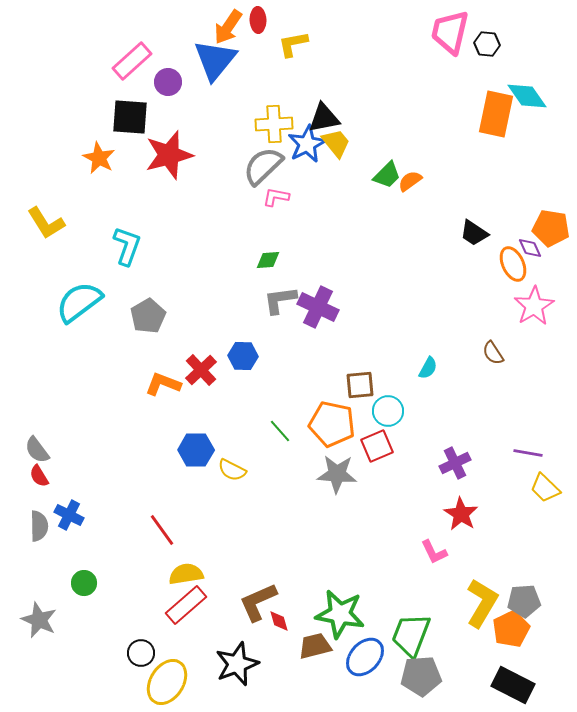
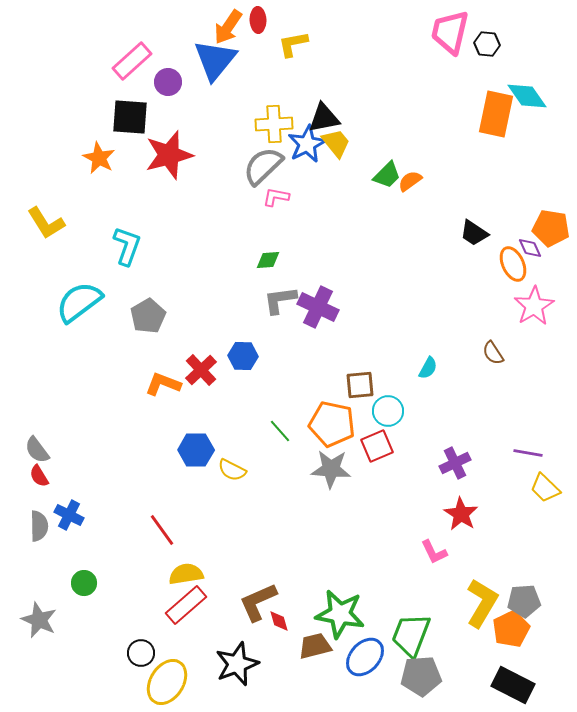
gray star at (337, 474): moved 6 px left, 5 px up
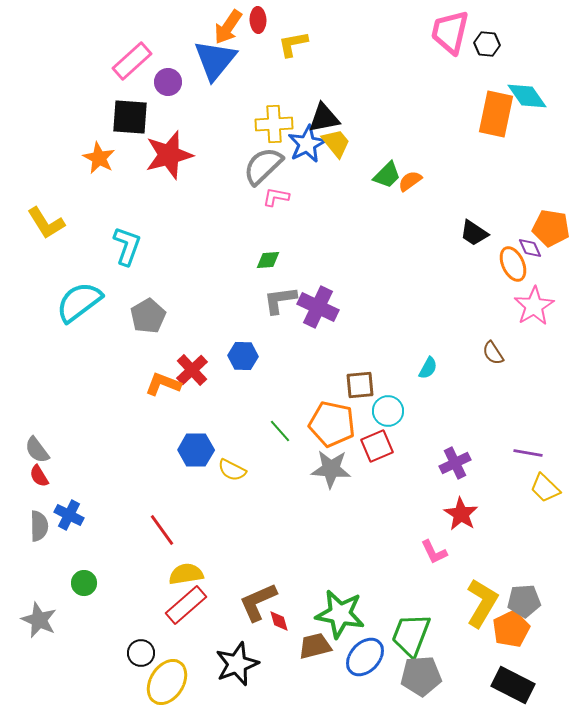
red cross at (201, 370): moved 9 px left
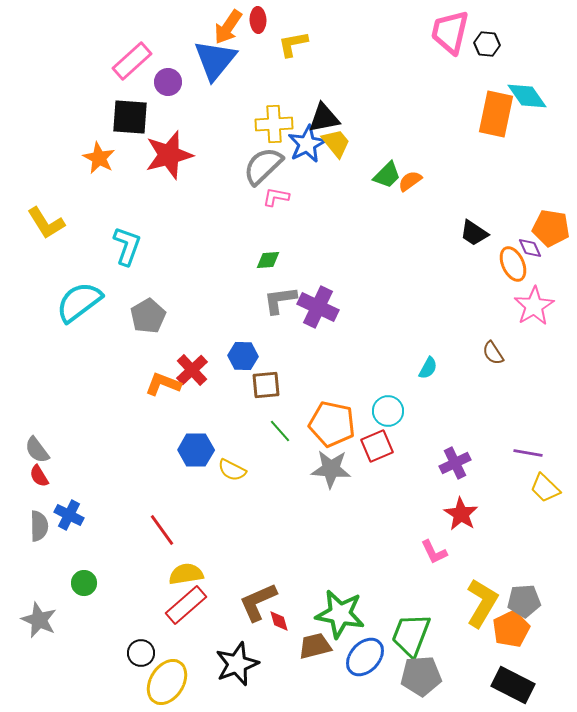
brown square at (360, 385): moved 94 px left
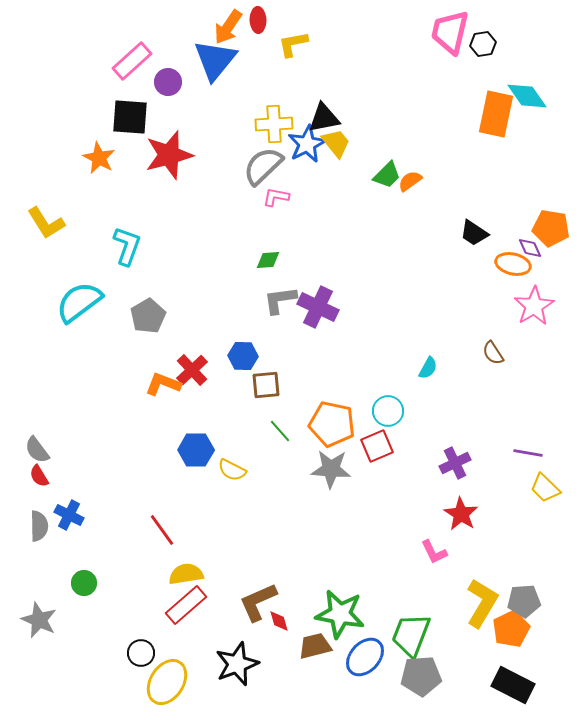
black hexagon at (487, 44): moved 4 px left; rotated 15 degrees counterclockwise
orange ellipse at (513, 264): rotated 52 degrees counterclockwise
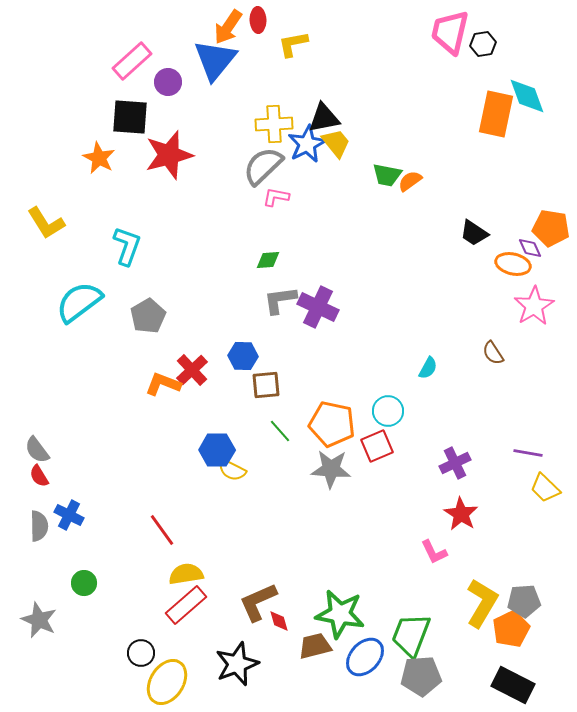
cyan diamond at (527, 96): rotated 15 degrees clockwise
green trapezoid at (387, 175): rotated 56 degrees clockwise
blue hexagon at (196, 450): moved 21 px right
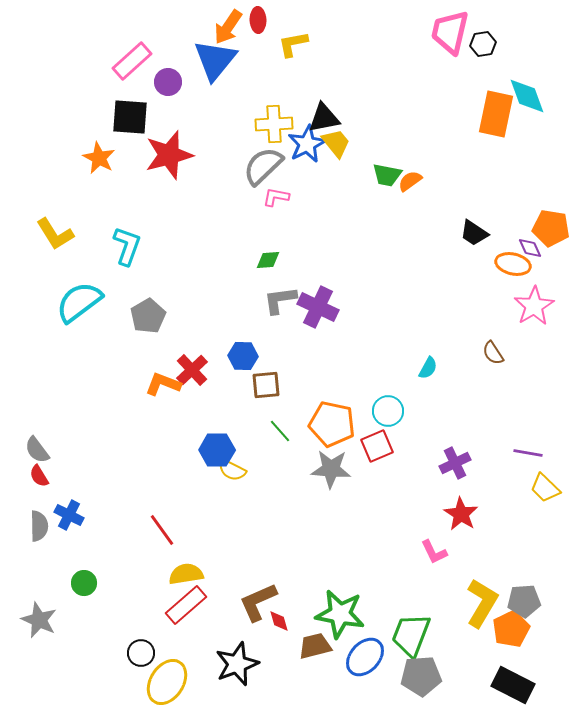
yellow L-shape at (46, 223): moved 9 px right, 11 px down
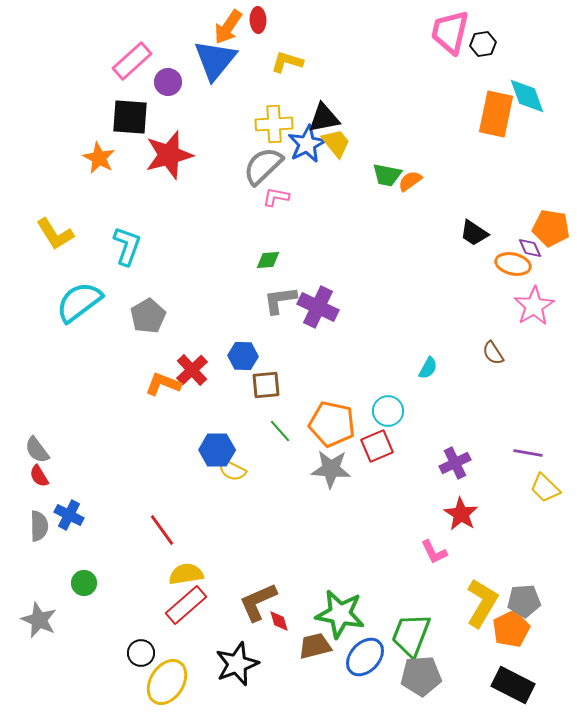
yellow L-shape at (293, 44): moved 6 px left, 18 px down; rotated 28 degrees clockwise
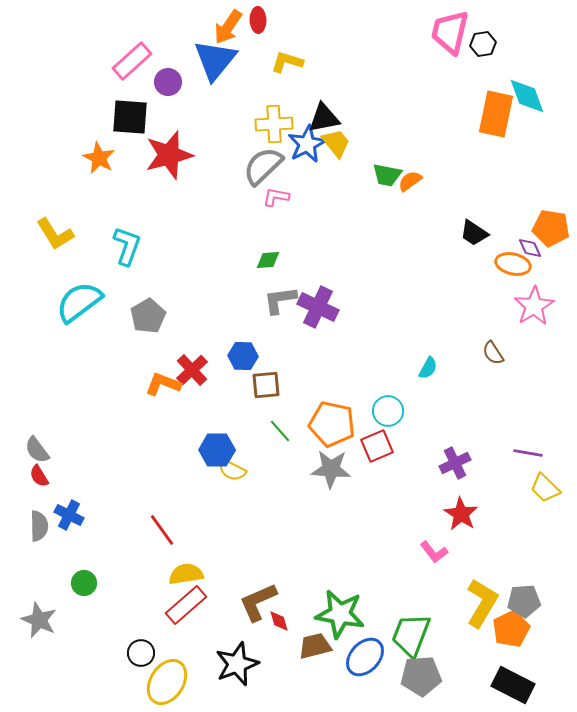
pink L-shape at (434, 552): rotated 12 degrees counterclockwise
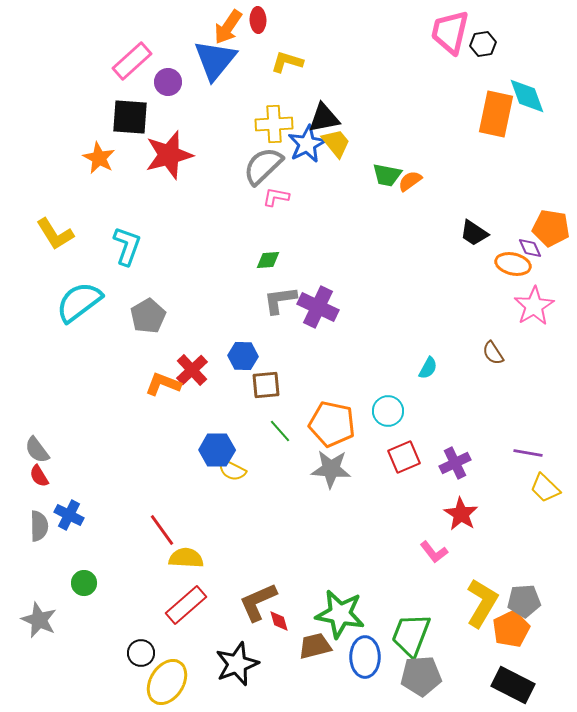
red square at (377, 446): moved 27 px right, 11 px down
yellow semicircle at (186, 574): moved 16 px up; rotated 12 degrees clockwise
blue ellipse at (365, 657): rotated 42 degrees counterclockwise
